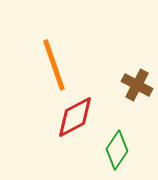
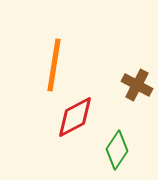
orange line: rotated 28 degrees clockwise
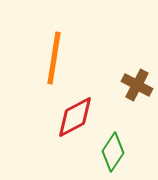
orange line: moved 7 px up
green diamond: moved 4 px left, 2 px down
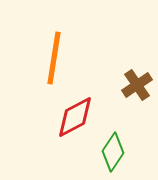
brown cross: rotated 28 degrees clockwise
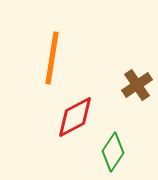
orange line: moved 2 px left
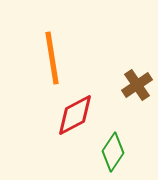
orange line: rotated 18 degrees counterclockwise
red diamond: moved 2 px up
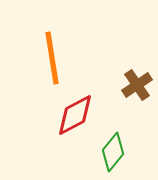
green diamond: rotated 6 degrees clockwise
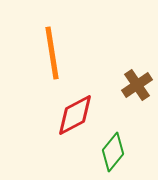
orange line: moved 5 px up
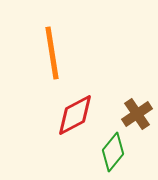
brown cross: moved 29 px down
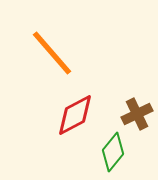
orange line: rotated 32 degrees counterclockwise
brown cross: rotated 8 degrees clockwise
